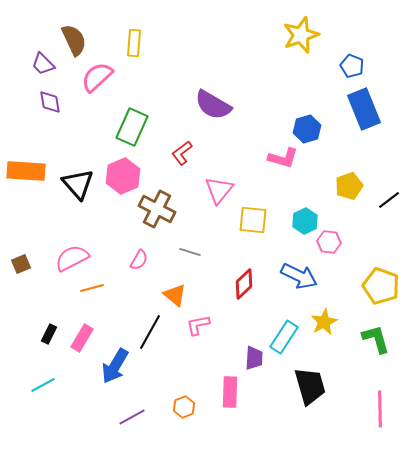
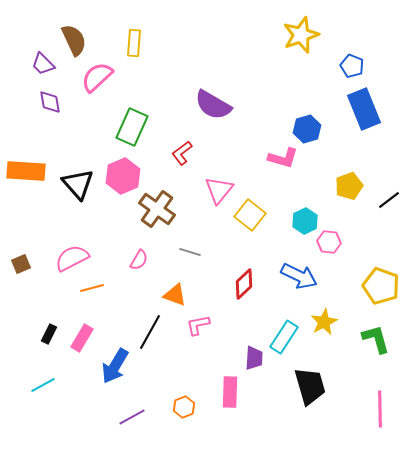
brown cross at (157, 209): rotated 9 degrees clockwise
yellow square at (253, 220): moved 3 px left, 5 px up; rotated 32 degrees clockwise
orange triangle at (175, 295): rotated 20 degrees counterclockwise
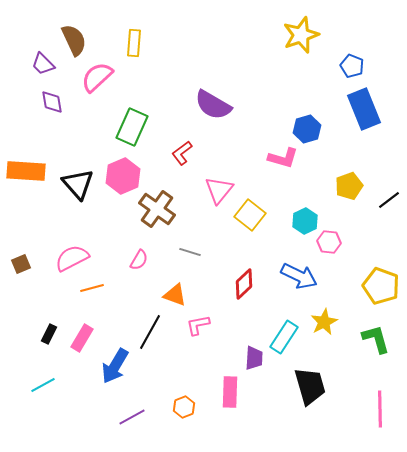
purple diamond at (50, 102): moved 2 px right
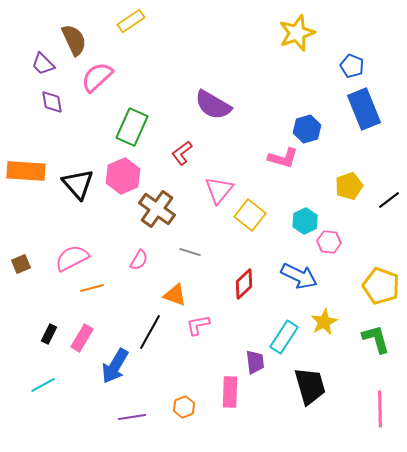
yellow star at (301, 35): moved 4 px left, 2 px up
yellow rectangle at (134, 43): moved 3 px left, 22 px up; rotated 52 degrees clockwise
purple trapezoid at (254, 358): moved 1 px right, 4 px down; rotated 10 degrees counterclockwise
purple line at (132, 417): rotated 20 degrees clockwise
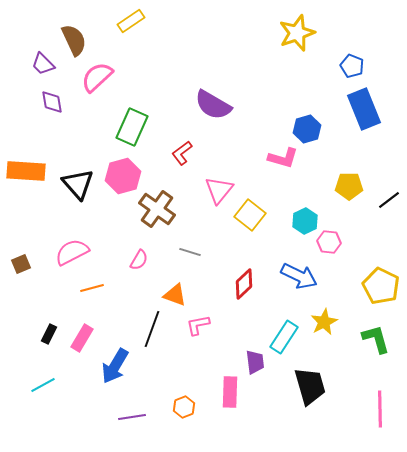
pink hexagon at (123, 176): rotated 8 degrees clockwise
yellow pentagon at (349, 186): rotated 20 degrees clockwise
pink semicircle at (72, 258): moved 6 px up
yellow pentagon at (381, 286): rotated 6 degrees clockwise
black line at (150, 332): moved 2 px right, 3 px up; rotated 9 degrees counterclockwise
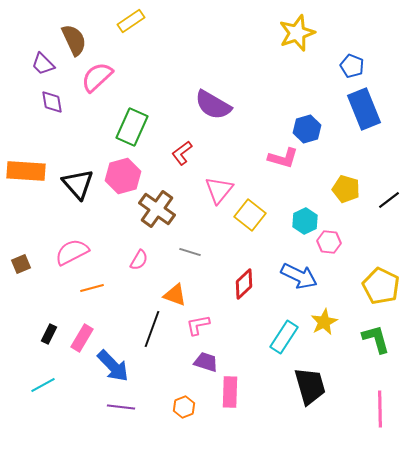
yellow pentagon at (349, 186): moved 3 px left, 3 px down; rotated 16 degrees clockwise
purple trapezoid at (255, 362): moved 49 px left; rotated 65 degrees counterclockwise
blue arrow at (115, 366): moved 2 px left; rotated 75 degrees counterclockwise
purple line at (132, 417): moved 11 px left, 10 px up; rotated 16 degrees clockwise
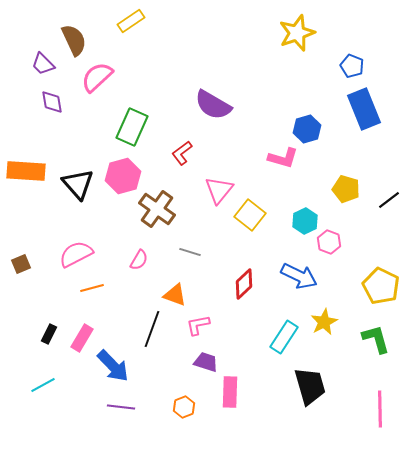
pink hexagon at (329, 242): rotated 15 degrees clockwise
pink semicircle at (72, 252): moved 4 px right, 2 px down
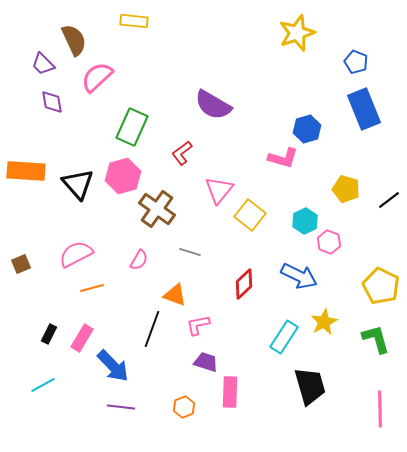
yellow rectangle at (131, 21): moved 3 px right; rotated 40 degrees clockwise
blue pentagon at (352, 66): moved 4 px right, 4 px up
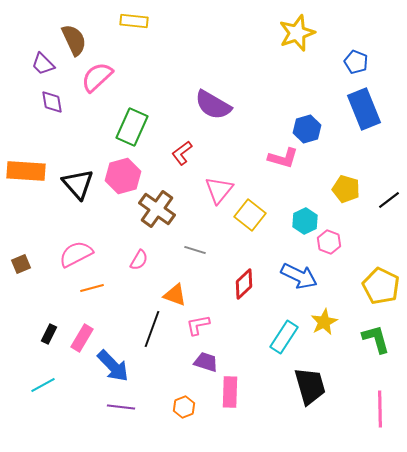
gray line at (190, 252): moved 5 px right, 2 px up
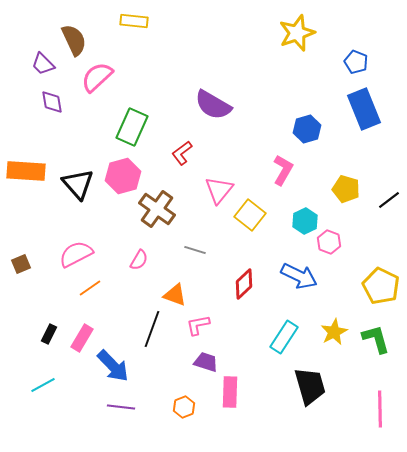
pink L-shape at (283, 158): moved 12 px down; rotated 76 degrees counterclockwise
orange line at (92, 288): moved 2 px left; rotated 20 degrees counterclockwise
yellow star at (324, 322): moved 10 px right, 10 px down
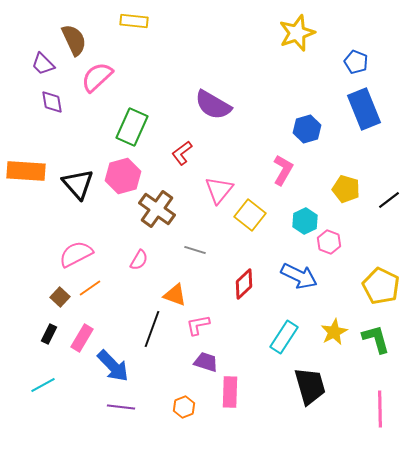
brown square at (21, 264): moved 39 px right, 33 px down; rotated 24 degrees counterclockwise
